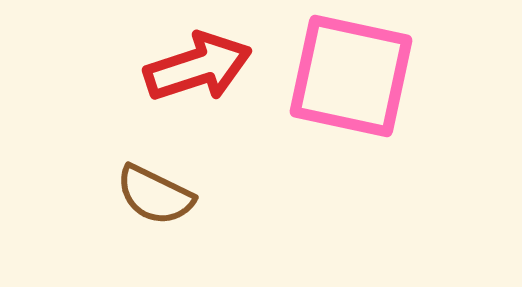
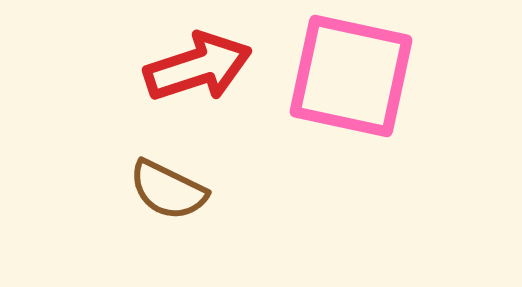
brown semicircle: moved 13 px right, 5 px up
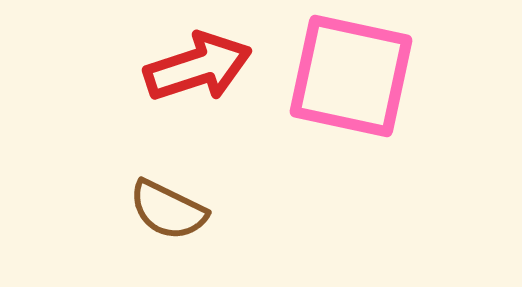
brown semicircle: moved 20 px down
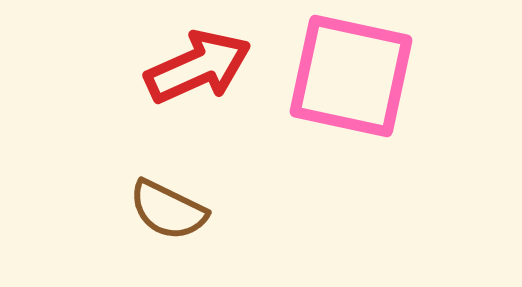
red arrow: rotated 6 degrees counterclockwise
